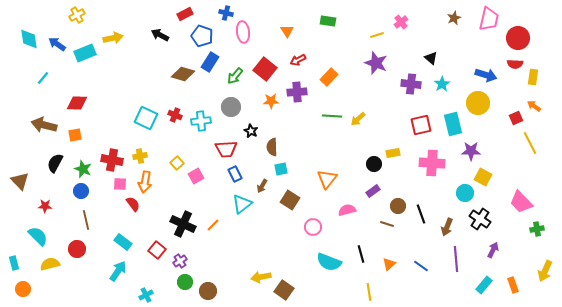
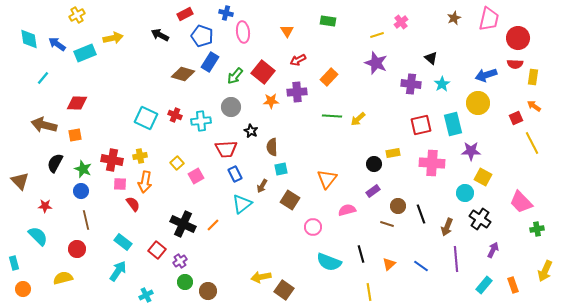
red square at (265, 69): moved 2 px left, 3 px down
blue arrow at (486, 75): rotated 145 degrees clockwise
yellow line at (530, 143): moved 2 px right
yellow semicircle at (50, 264): moved 13 px right, 14 px down
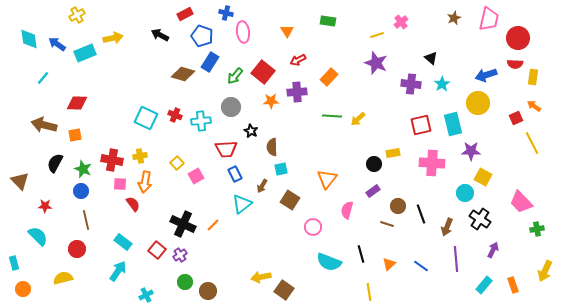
pink semicircle at (347, 210): rotated 60 degrees counterclockwise
purple cross at (180, 261): moved 6 px up
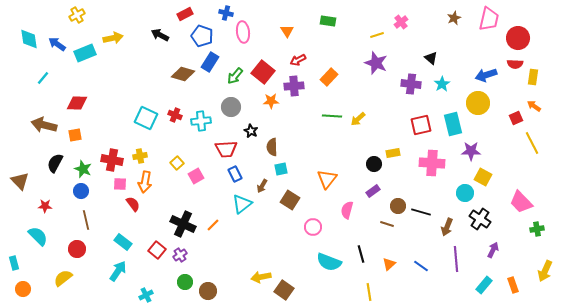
purple cross at (297, 92): moved 3 px left, 6 px up
black line at (421, 214): moved 2 px up; rotated 54 degrees counterclockwise
yellow semicircle at (63, 278): rotated 24 degrees counterclockwise
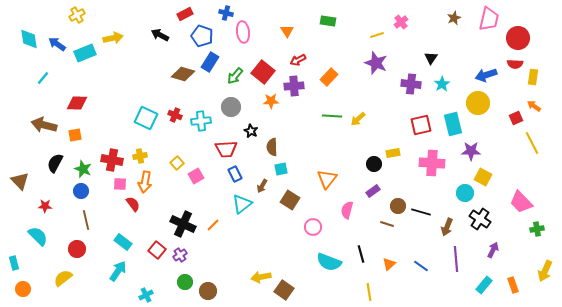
black triangle at (431, 58): rotated 24 degrees clockwise
